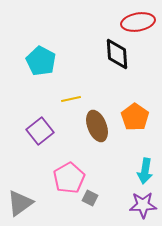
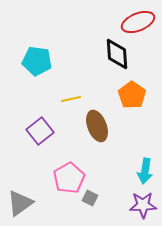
red ellipse: rotated 12 degrees counterclockwise
cyan pentagon: moved 4 px left; rotated 20 degrees counterclockwise
orange pentagon: moved 3 px left, 22 px up
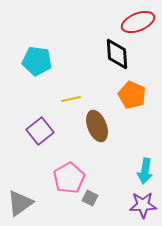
orange pentagon: rotated 12 degrees counterclockwise
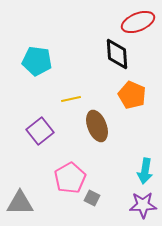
pink pentagon: moved 1 px right
gray square: moved 2 px right
gray triangle: rotated 36 degrees clockwise
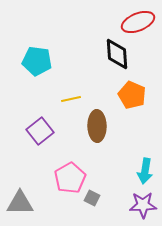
brown ellipse: rotated 20 degrees clockwise
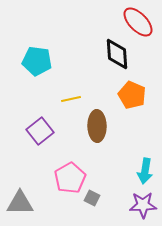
red ellipse: rotated 68 degrees clockwise
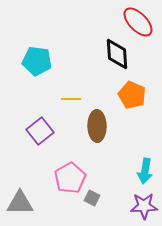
yellow line: rotated 12 degrees clockwise
purple star: moved 1 px right, 1 px down
